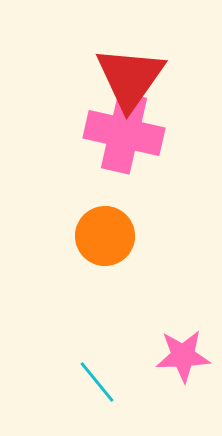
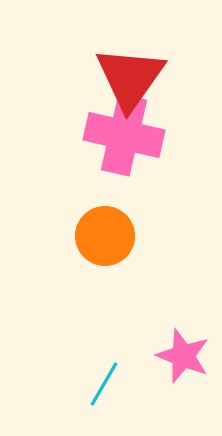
pink cross: moved 2 px down
pink star: rotated 24 degrees clockwise
cyan line: moved 7 px right, 2 px down; rotated 69 degrees clockwise
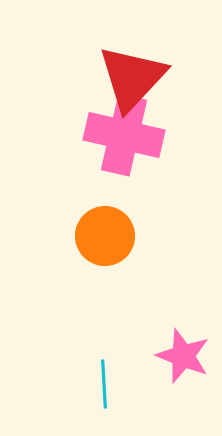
red triangle: moved 2 px right; rotated 8 degrees clockwise
cyan line: rotated 33 degrees counterclockwise
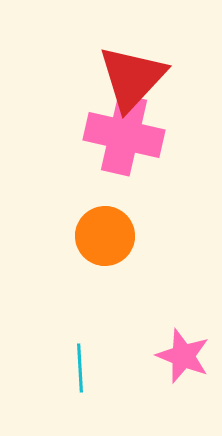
cyan line: moved 24 px left, 16 px up
